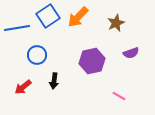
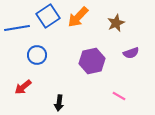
black arrow: moved 5 px right, 22 px down
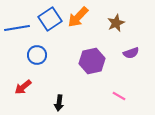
blue square: moved 2 px right, 3 px down
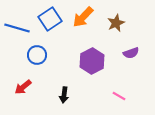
orange arrow: moved 5 px right
blue line: rotated 25 degrees clockwise
purple hexagon: rotated 15 degrees counterclockwise
black arrow: moved 5 px right, 8 px up
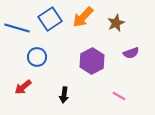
blue circle: moved 2 px down
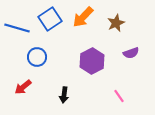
pink line: rotated 24 degrees clockwise
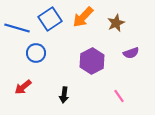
blue circle: moved 1 px left, 4 px up
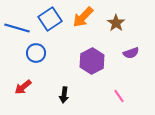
brown star: rotated 12 degrees counterclockwise
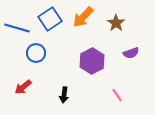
pink line: moved 2 px left, 1 px up
